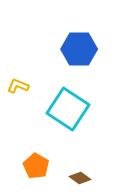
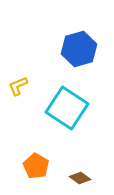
blue hexagon: rotated 16 degrees counterclockwise
yellow L-shape: rotated 45 degrees counterclockwise
cyan square: moved 1 px left, 1 px up
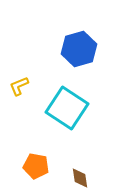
yellow L-shape: moved 1 px right
orange pentagon: rotated 20 degrees counterclockwise
brown diamond: rotated 45 degrees clockwise
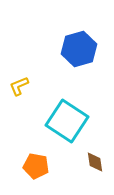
cyan square: moved 13 px down
brown diamond: moved 15 px right, 16 px up
